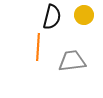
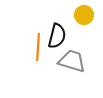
black semicircle: moved 5 px right, 19 px down
gray trapezoid: rotated 24 degrees clockwise
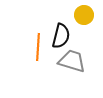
black semicircle: moved 4 px right
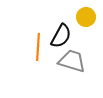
yellow circle: moved 2 px right, 2 px down
black semicircle: rotated 15 degrees clockwise
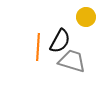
black semicircle: moved 1 px left, 5 px down
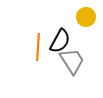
gray trapezoid: rotated 40 degrees clockwise
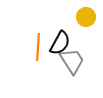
black semicircle: moved 2 px down
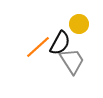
yellow circle: moved 7 px left, 7 px down
orange line: rotated 44 degrees clockwise
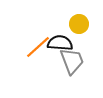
black semicircle: rotated 115 degrees counterclockwise
gray trapezoid: rotated 12 degrees clockwise
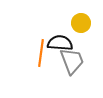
yellow circle: moved 2 px right, 1 px up
orange line: moved 3 px right, 6 px down; rotated 40 degrees counterclockwise
